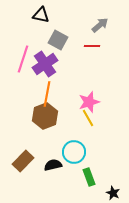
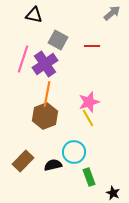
black triangle: moved 7 px left
gray arrow: moved 12 px right, 12 px up
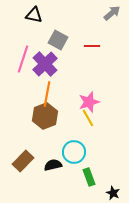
purple cross: rotated 10 degrees counterclockwise
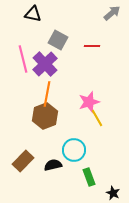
black triangle: moved 1 px left, 1 px up
pink line: rotated 32 degrees counterclockwise
yellow line: moved 9 px right
cyan circle: moved 2 px up
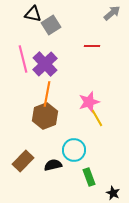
gray square: moved 7 px left, 15 px up; rotated 30 degrees clockwise
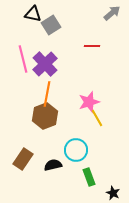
cyan circle: moved 2 px right
brown rectangle: moved 2 px up; rotated 10 degrees counterclockwise
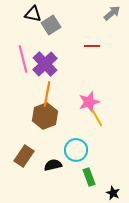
brown rectangle: moved 1 px right, 3 px up
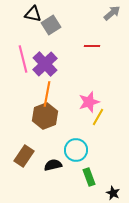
yellow line: moved 1 px right, 1 px up; rotated 60 degrees clockwise
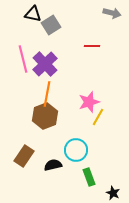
gray arrow: rotated 54 degrees clockwise
